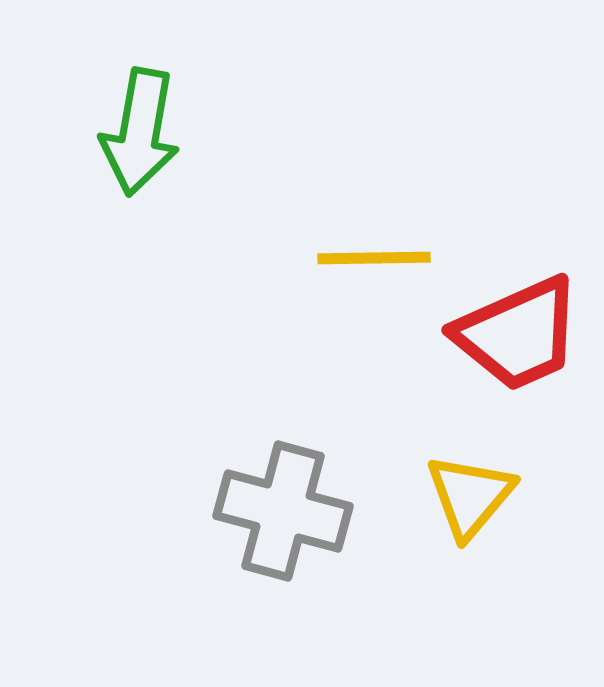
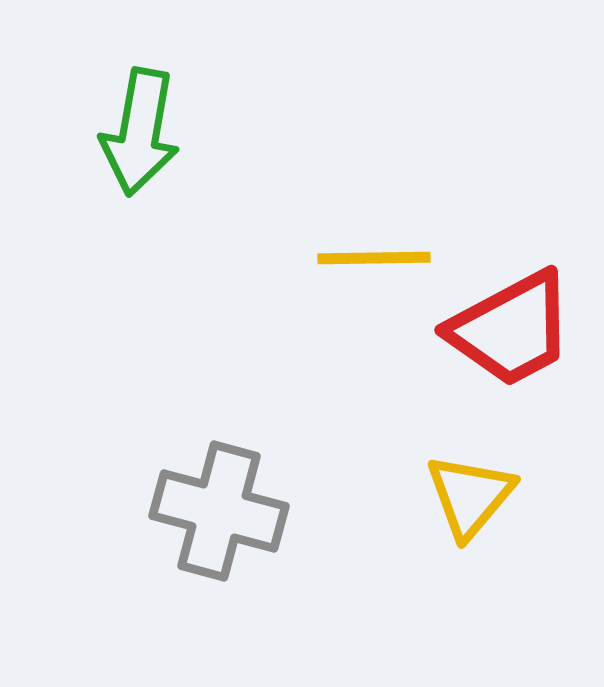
red trapezoid: moved 7 px left, 5 px up; rotated 4 degrees counterclockwise
gray cross: moved 64 px left
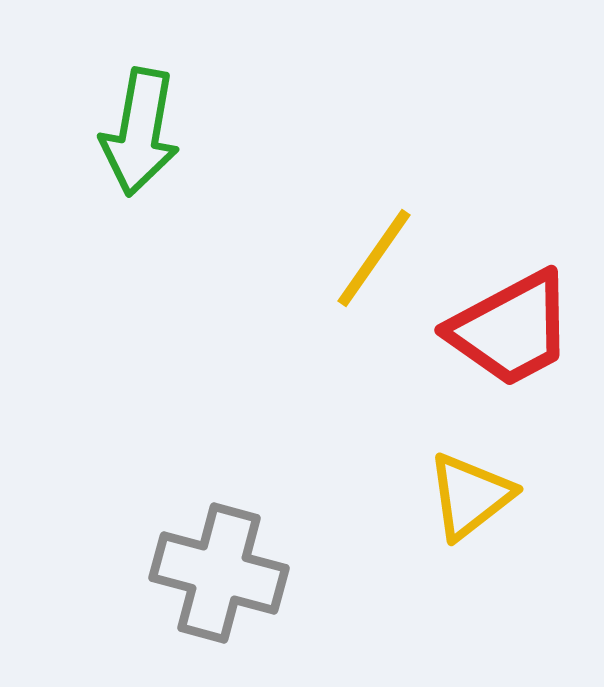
yellow line: rotated 54 degrees counterclockwise
yellow triangle: rotated 12 degrees clockwise
gray cross: moved 62 px down
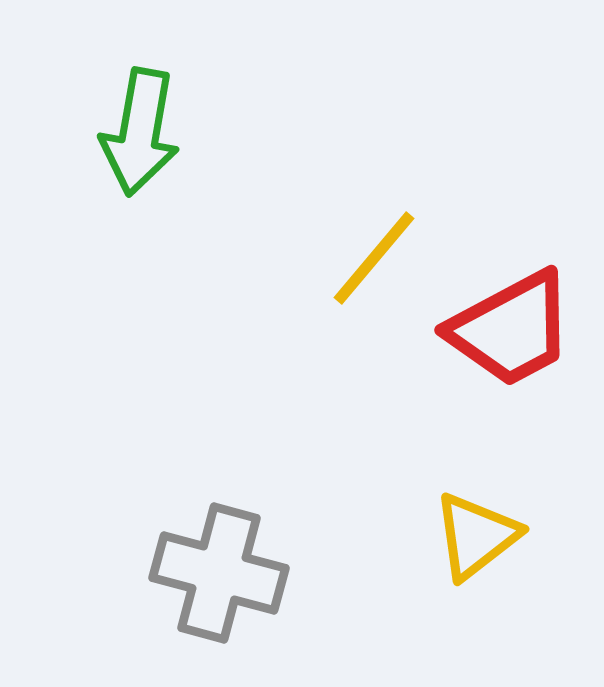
yellow line: rotated 5 degrees clockwise
yellow triangle: moved 6 px right, 40 px down
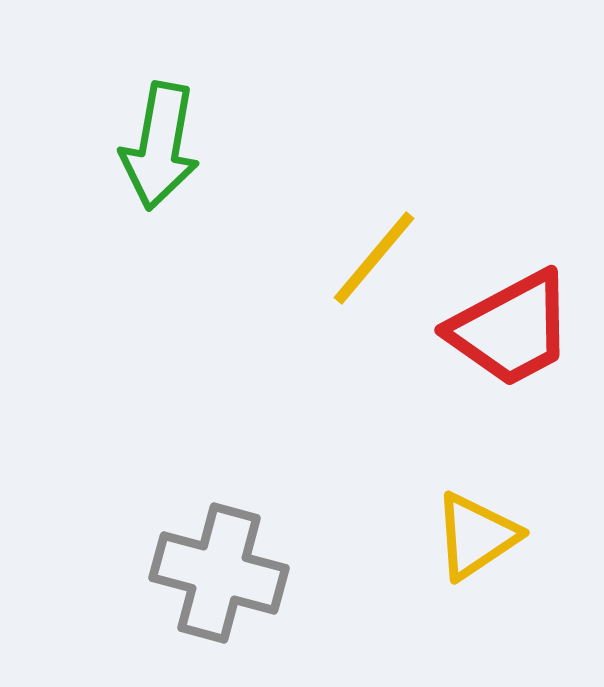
green arrow: moved 20 px right, 14 px down
yellow triangle: rotated 4 degrees clockwise
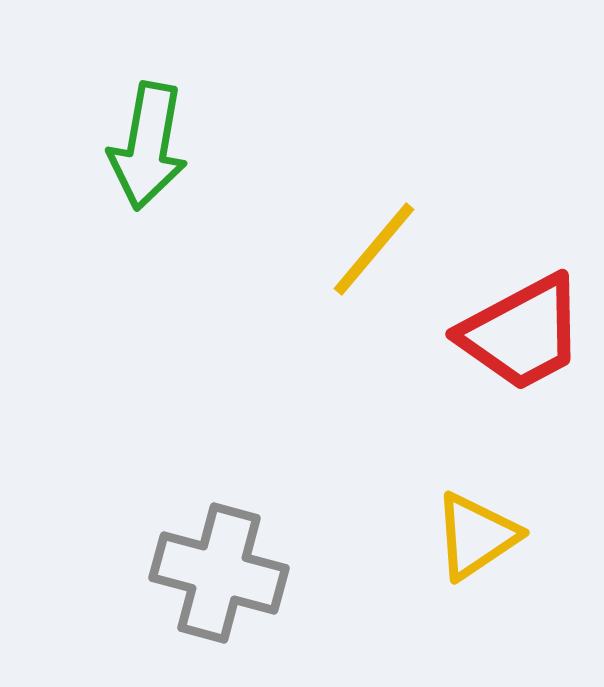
green arrow: moved 12 px left
yellow line: moved 9 px up
red trapezoid: moved 11 px right, 4 px down
